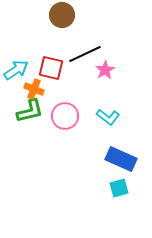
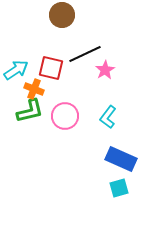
cyan L-shape: rotated 90 degrees clockwise
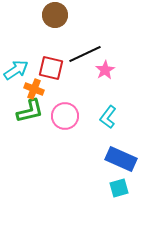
brown circle: moved 7 px left
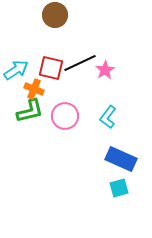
black line: moved 5 px left, 9 px down
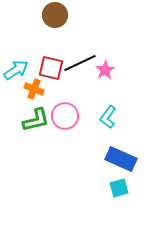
green L-shape: moved 6 px right, 9 px down
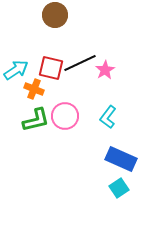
cyan square: rotated 18 degrees counterclockwise
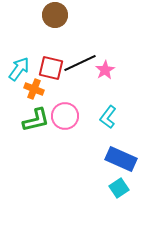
cyan arrow: moved 3 px right, 1 px up; rotated 20 degrees counterclockwise
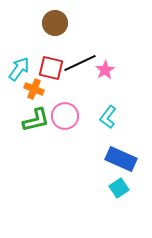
brown circle: moved 8 px down
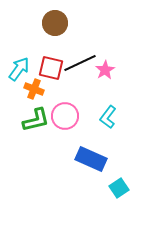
blue rectangle: moved 30 px left
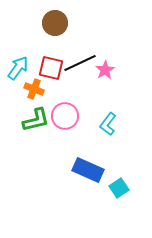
cyan arrow: moved 1 px left, 1 px up
cyan L-shape: moved 7 px down
blue rectangle: moved 3 px left, 11 px down
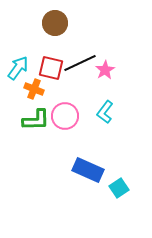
green L-shape: rotated 12 degrees clockwise
cyan L-shape: moved 3 px left, 12 px up
